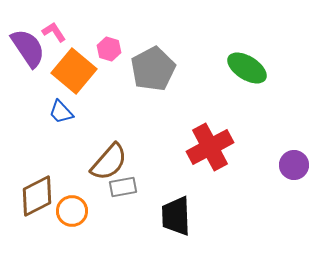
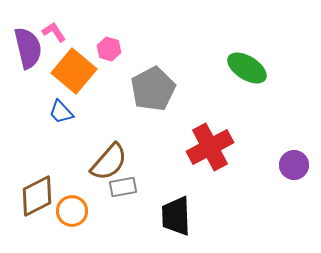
purple semicircle: rotated 21 degrees clockwise
gray pentagon: moved 20 px down
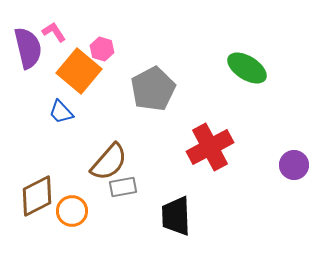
pink hexagon: moved 7 px left
orange square: moved 5 px right
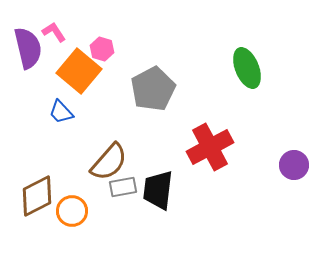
green ellipse: rotated 36 degrees clockwise
black trapezoid: moved 18 px left, 26 px up; rotated 9 degrees clockwise
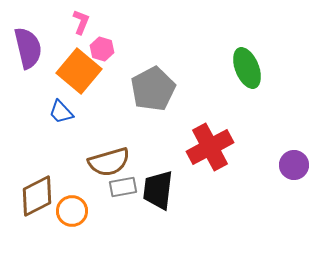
pink L-shape: moved 27 px right, 10 px up; rotated 55 degrees clockwise
brown semicircle: rotated 33 degrees clockwise
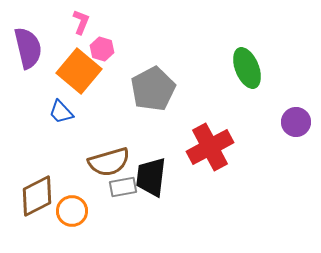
purple circle: moved 2 px right, 43 px up
black trapezoid: moved 7 px left, 13 px up
